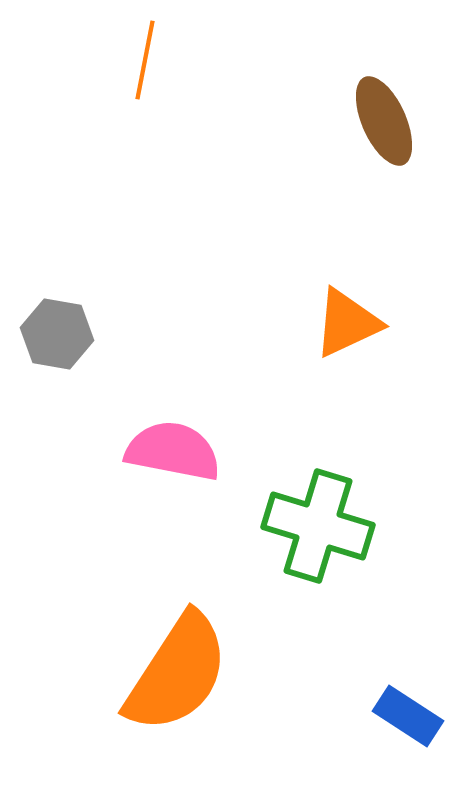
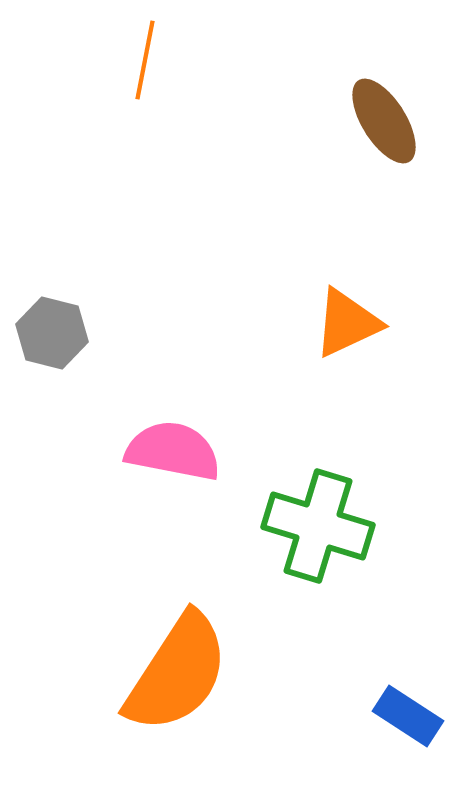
brown ellipse: rotated 8 degrees counterclockwise
gray hexagon: moved 5 px left, 1 px up; rotated 4 degrees clockwise
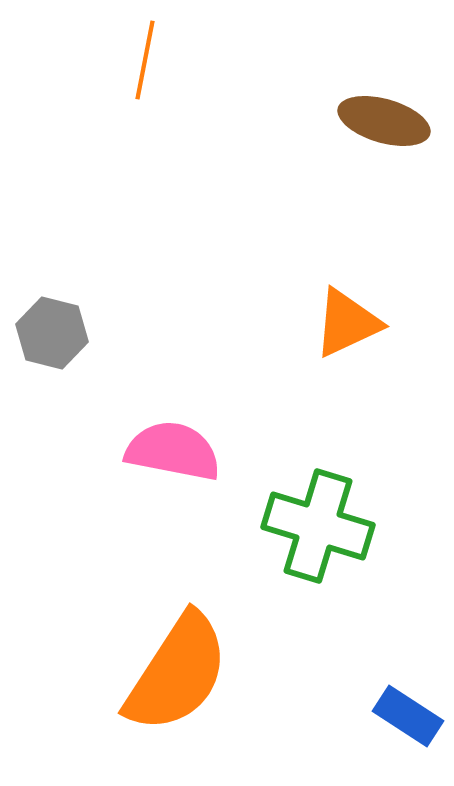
brown ellipse: rotated 42 degrees counterclockwise
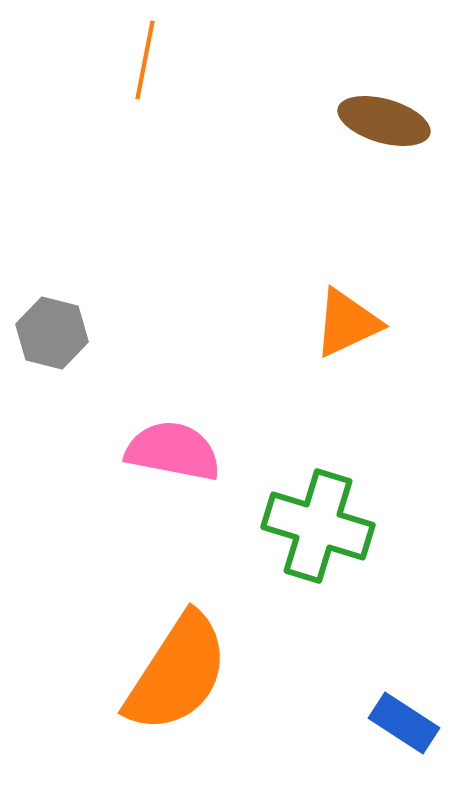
blue rectangle: moved 4 px left, 7 px down
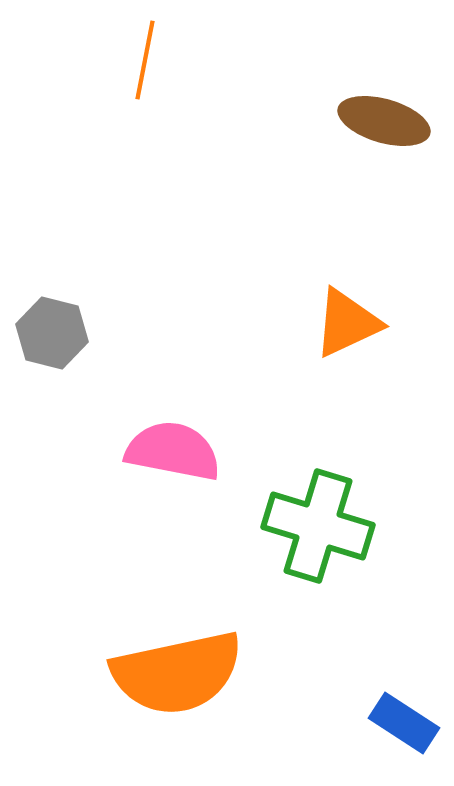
orange semicircle: rotated 45 degrees clockwise
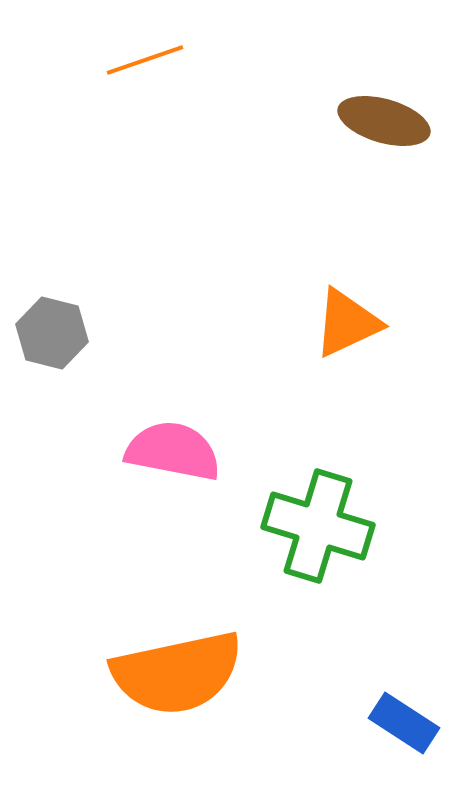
orange line: rotated 60 degrees clockwise
